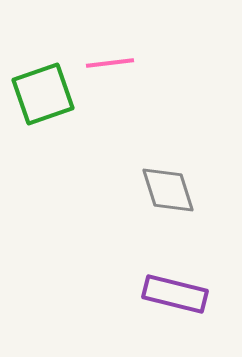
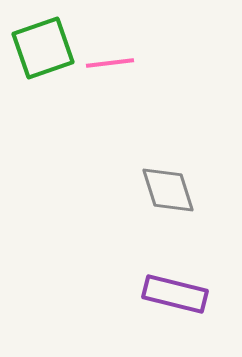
green square: moved 46 px up
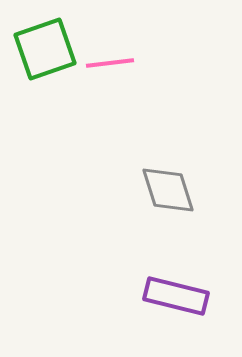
green square: moved 2 px right, 1 px down
purple rectangle: moved 1 px right, 2 px down
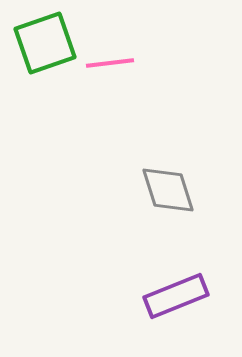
green square: moved 6 px up
purple rectangle: rotated 36 degrees counterclockwise
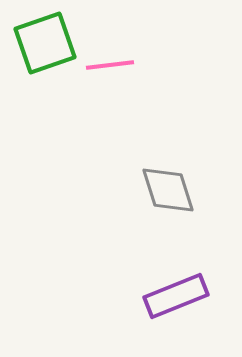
pink line: moved 2 px down
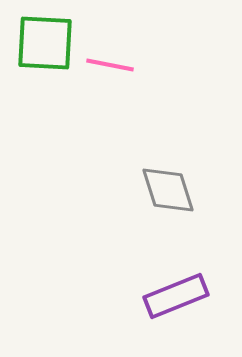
green square: rotated 22 degrees clockwise
pink line: rotated 18 degrees clockwise
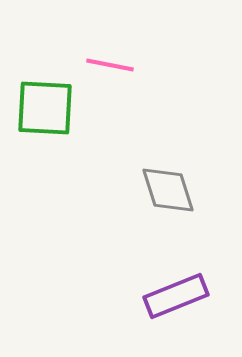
green square: moved 65 px down
